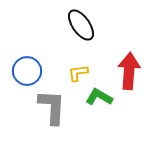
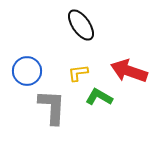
red arrow: rotated 75 degrees counterclockwise
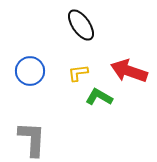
blue circle: moved 3 px right
gray L-shape: moved 20 px left, 32 px down
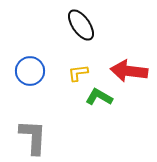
red arrow: rotated 12 degrees counterclockwise
gray L-shape: moved 1 px right, 2 px up
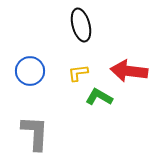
black ellipse: rotated 20 degrees clockwise
gray L-shape: moved 2 px right, 4 px up
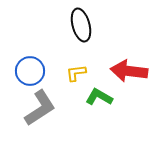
yellow L-shape: moved 2 px left
gray L-shape: moved 5 px right, 25 px up; rotated 54 degrees clockwise
